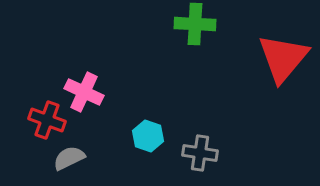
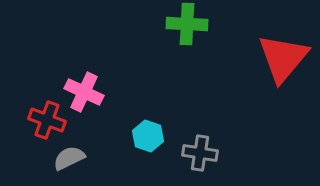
green cross: moved 8 px left
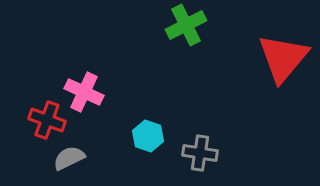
green cross: moved 1 px left, 1 px down; rotated 30 degrees counterclockwise
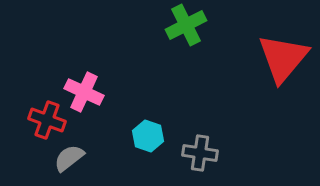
gray semicircle: rotated 12 degrees counterclockwise
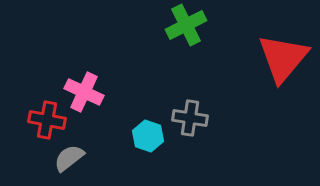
red cross: rotated 9 degrees counterclockwise
gray cross: moved 10 px left, 35 px up
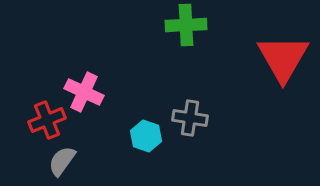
green cross: rotated 24 degrees clockwise
red triangle: rotated 10 degrees counterclockwise
red cross: rotated 33 degrees counterclockwise
cyan hexagon: moved 2 px left
gray semicircle: moved 7 px left, 3 px down; rotated 16 degrees counterclockwise
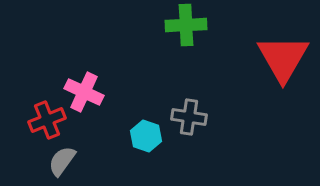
gray cross: moved 1 px left, 1 px up
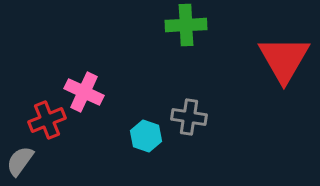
red triangle: moved 1 px right, 1 px down
gray semicircle: moved 42 px left
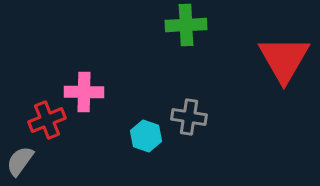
pink cross: rotated 24 degrees counterclockwise
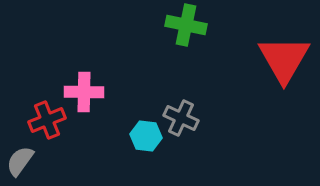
green cross: rotated 15 degrees clockwise
gray cross: moved 8 px left, 1 px down; rotated 16 degrees clockwise
cyan hexagon: rotated 12 degrees counterclockwise
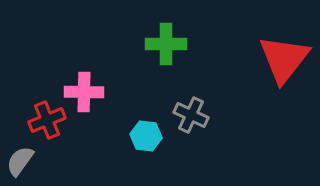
green cross: moved 20 px left, 19 px down; rotated 12 degrees counterclockwise
red triangle: rotated 8 degrees clockwise
gray cross: moved 10 px right, 3 px up
